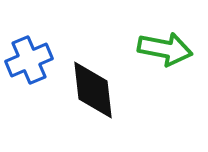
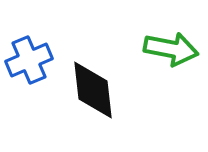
green arrow: moved 6 px right
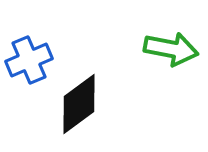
black diamond: moved 14 px left, 14 px down; rotated 60 degrees clockwise
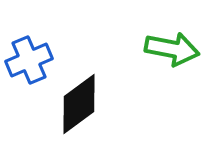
green arrow: moved 1 px right
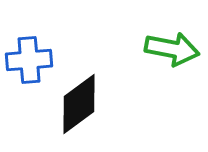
blue cross: rotated 18 degrees clockwise
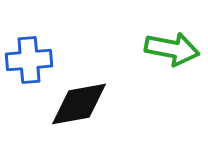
black diamond: rotated 26 degrees clockwise
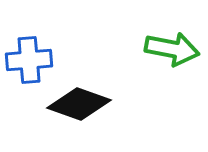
black diamond: rotated 30 degrees clockwise
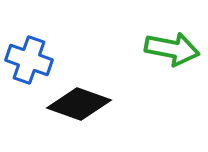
blue cross: rotated 24 degrees clockwise
